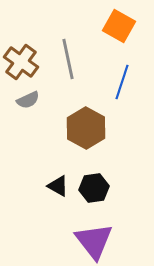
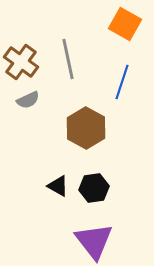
orange square: moved 6 px right, 2 px up
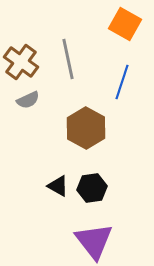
black hexagon: moved 2 px left
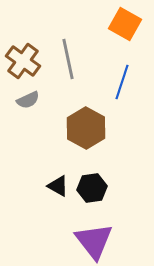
brown cross: moved 2 px right, 1 px up
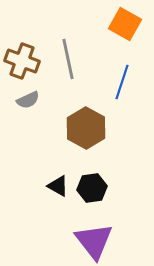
brown cross: moved 1 px left; rotated 16 degrees counterclockwise
